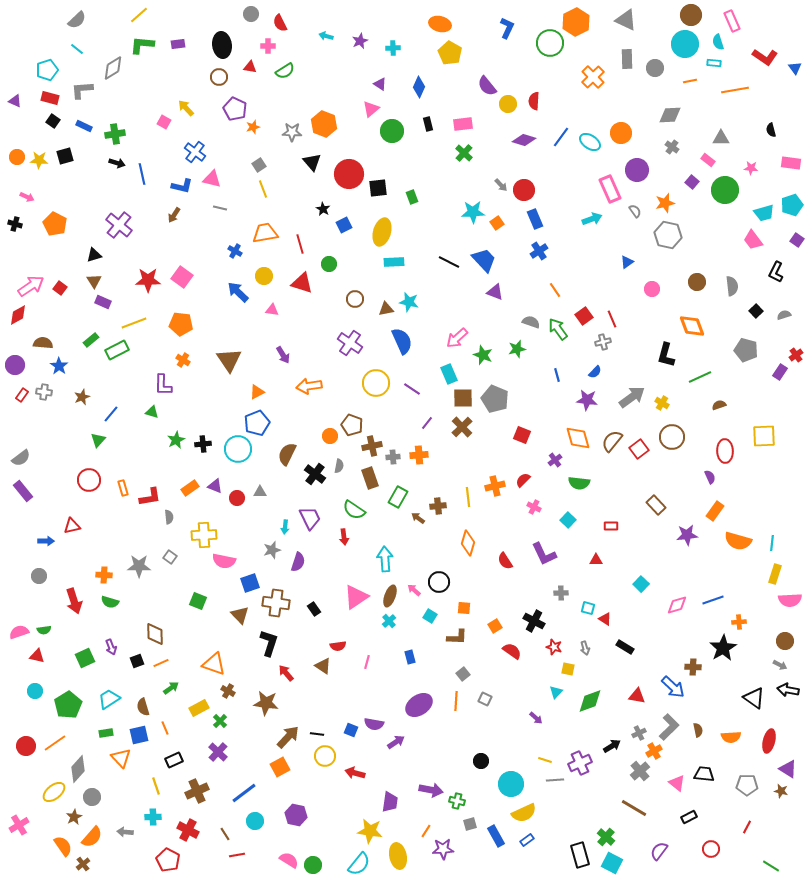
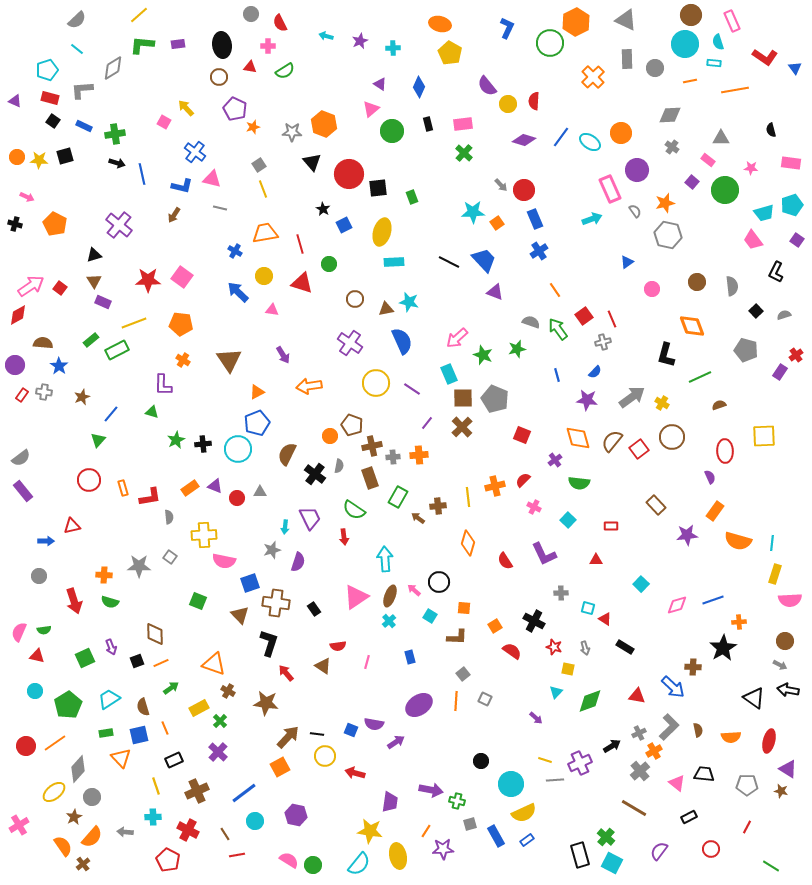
pink semicircle at (19, 632): rotated 48 degrees counterclockwise
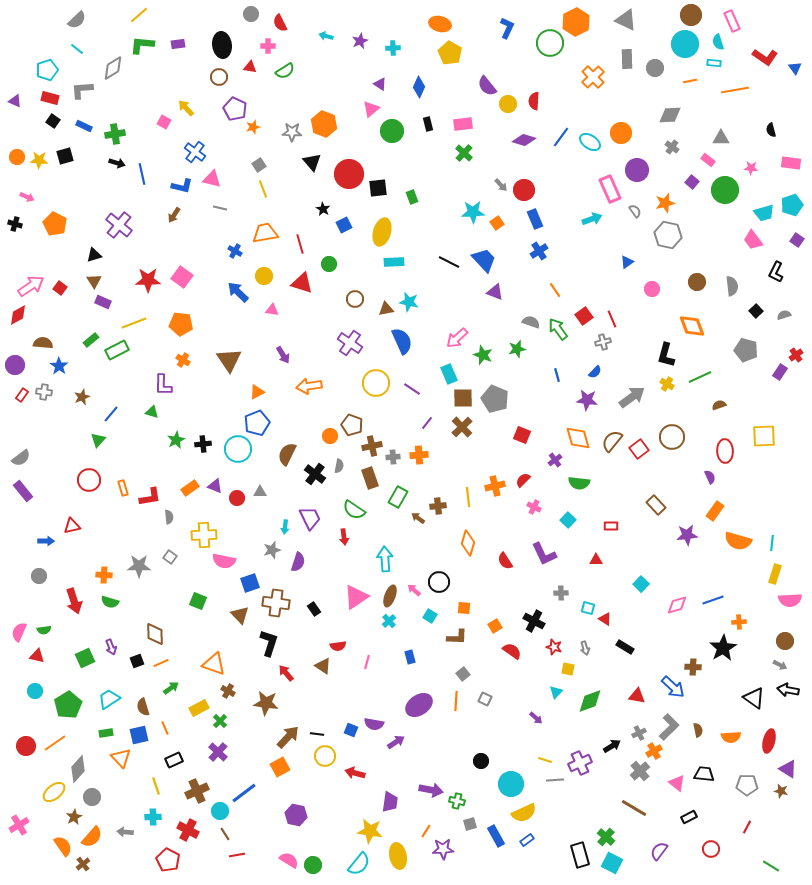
yellow cross at (662, 403): moved 5 px right, 19 px up
cyan circle at (255, 821): moved 35 px left, 10 px up
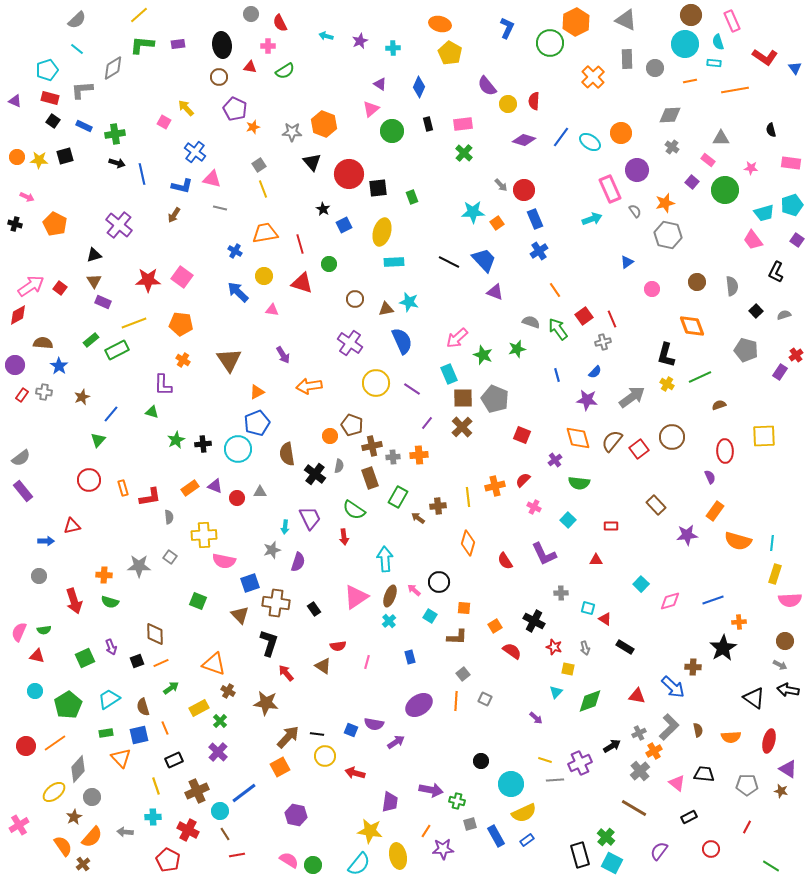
brown semicircle at (287, 454): rotated 35 degrees counterclockwise
pink diamond at (677, 605): moved 7 px left, 4 px up
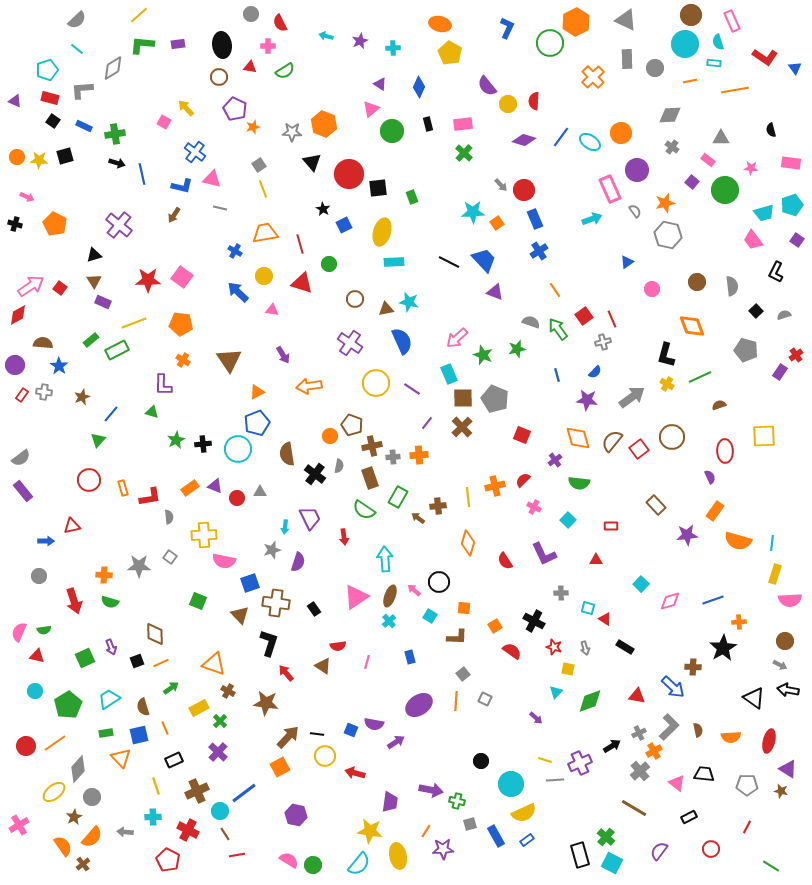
green semicircle at (354, 510): moved 10 px right
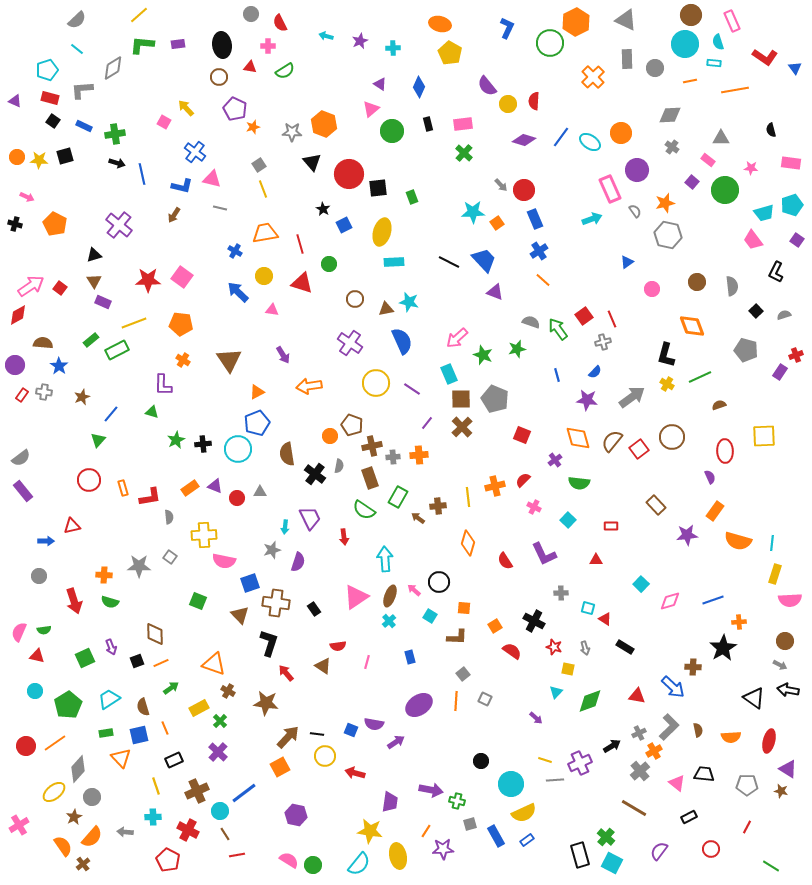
orange line at (555, 290): moved 12 px left, 10 px up; rotated 14 degrees counterclockwise
red cross at (796, 355): rotated 16 degrees clockwise
brown square at (463, 398): moved 2 px left, 1 px down
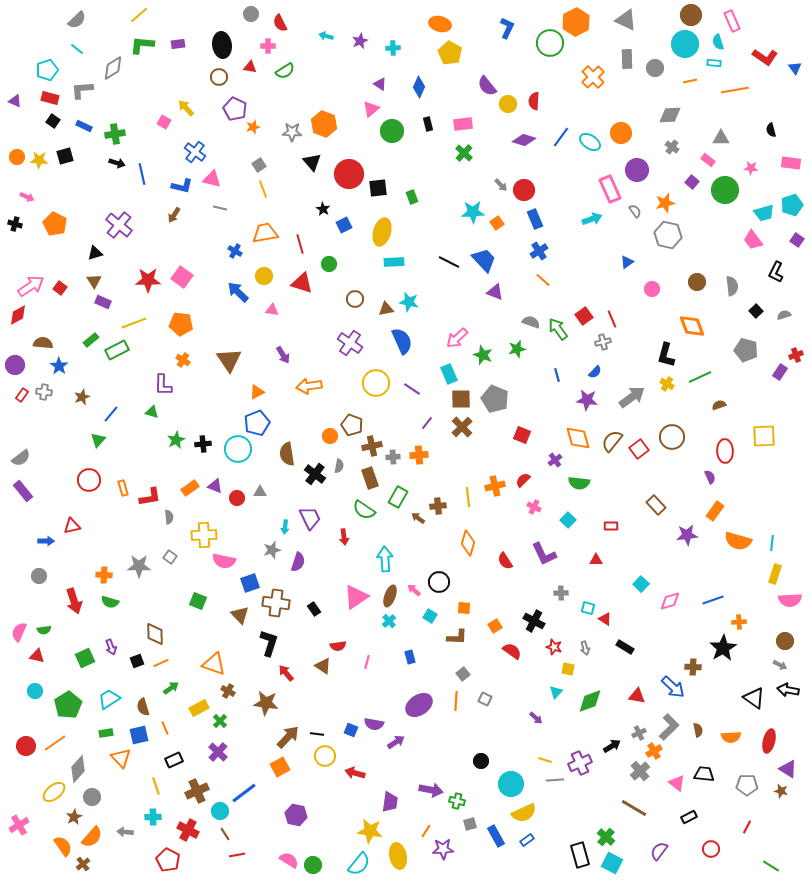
black triangle at (94, 255): moved 1 px right, 2 px up
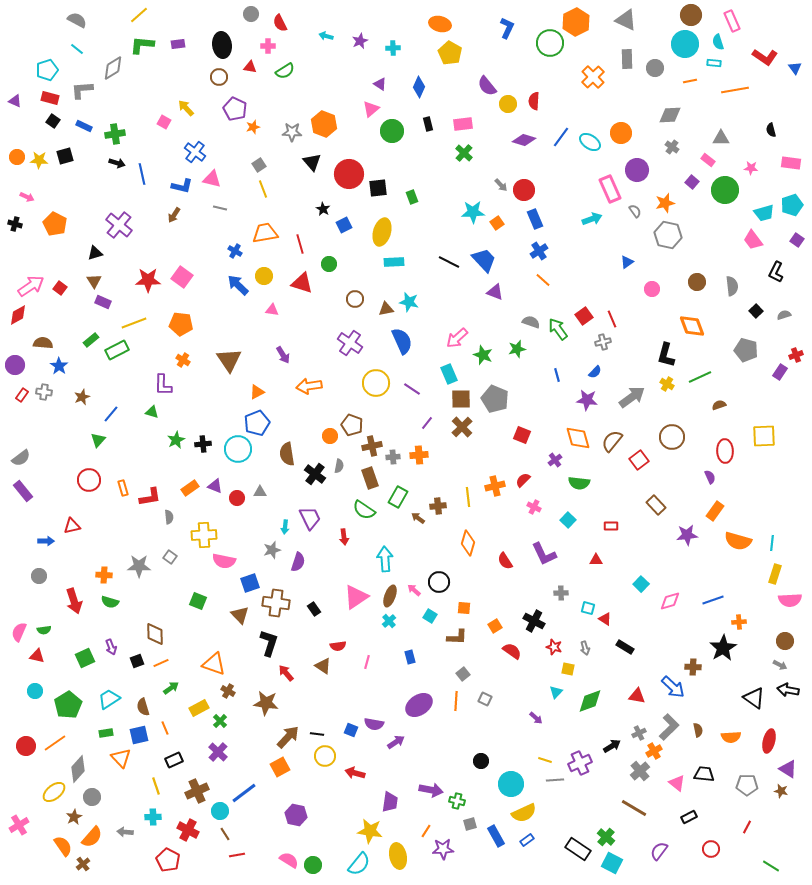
gray semicircle at (77, 20): rotated 108 degrees counterclockwise
blue arrow at (238, 292): moved 7 px up
red square at (639, 449): moved 11 px down
black rectangle at (580, 855): moved 2 px left, 6 px up; rotated 40 degrees counterclockwise
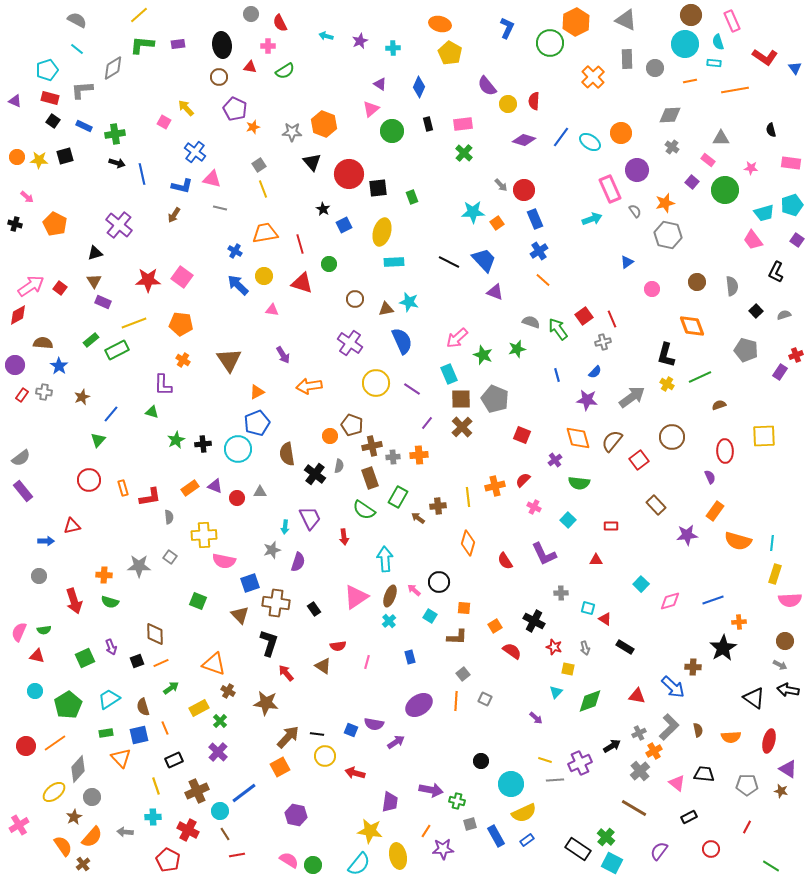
pink arrow at (27, 197): rotated 16 degrees clockwise
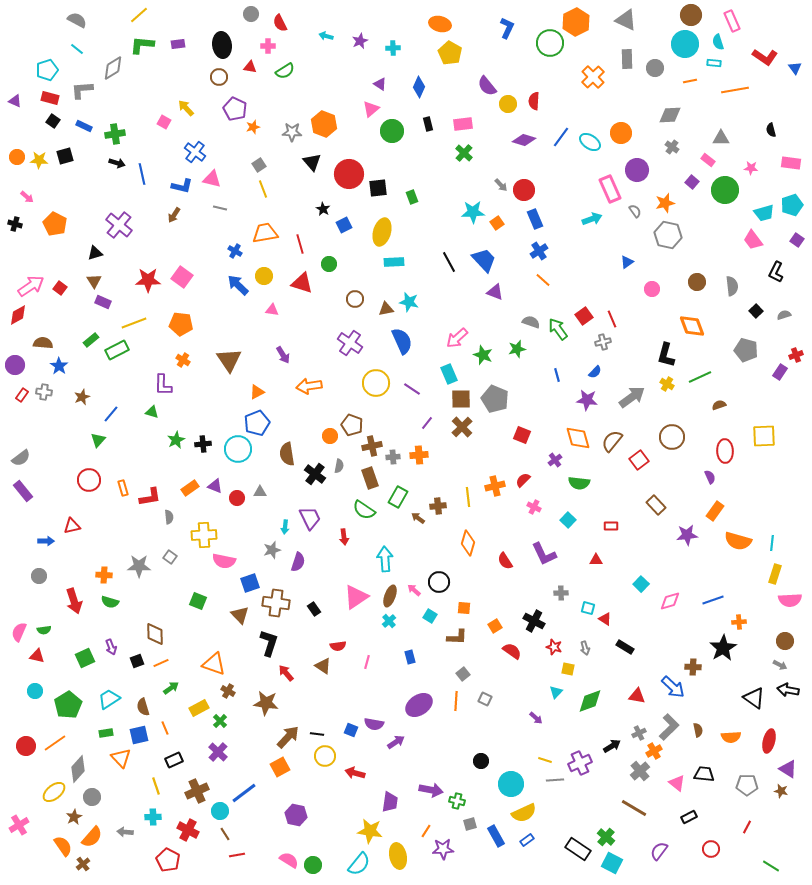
black line at (449, 262): rotated 35 degrees clockwise
